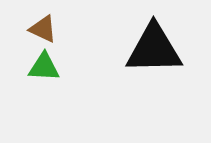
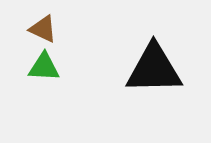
black triangle: moved 20 px down
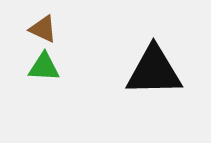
black triangle: moved 2 px down
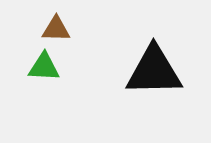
brown triangle: moved 13 px right; rotated 24 degrees counterclockwise
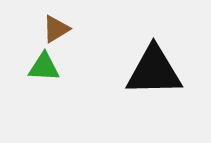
brown triangle: rotated 32 degrees counterclockwise
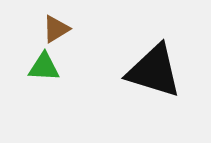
black triangle: rotated 18 degrees clockwise
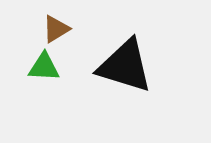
black triangle: moved 29 px left, 5 px up
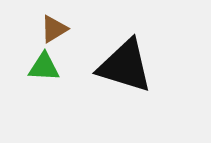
brown triangle: moved 2 px left
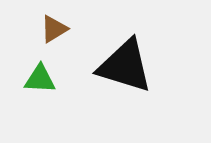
green triangle: moved 4 px left, 12 px down
